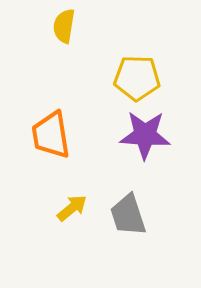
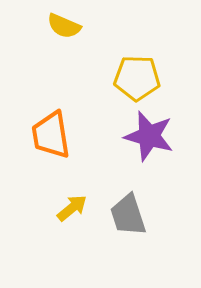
yellow semicircle: rotated 76 degrees counterclockwise
purple star: moved 4 px right, 1 px down; rotated 12 degrees clockwise
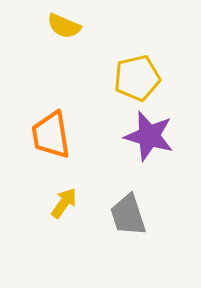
yellow pentagon: rotated 15 degrees counterclockwise
yellow arrow: moved 8 px left, 5 px up; rotated 16 degrees counterclockwise
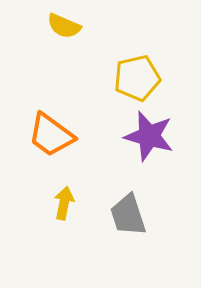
orange trapezoid: rotated 45 degrees counterclockwise
yellow arrow: rotated 24 degrees counterclockwise
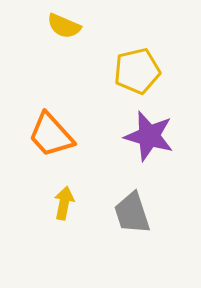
yellow pentagon: moved 7 px up
orange trapezoid: rotated 12 degrees clockwise
gray trapezoid: moved 4 px right, 2 px up
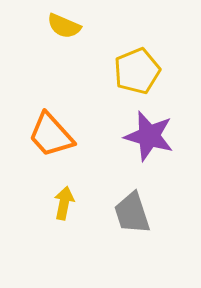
yellow pentagon: rotated 9 degrees counterclockwise
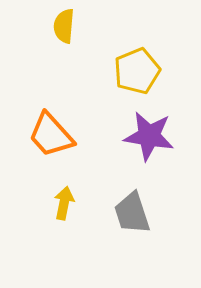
yellow semicircle: rotated 72 degrees clockwise
purple star: rotated 6 degrees counterclockwise
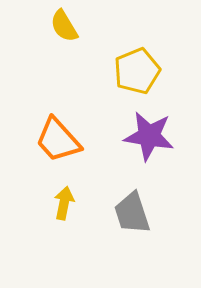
yellow semicircle: rotated 36 degrees counterclockwise
orange trapezoid: moved 7 px right, 5 px down
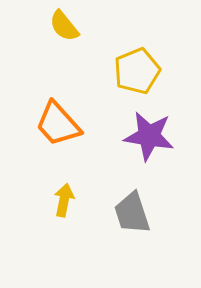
yellow semicircle: rotated 8 degrees counterclockwise
orange trapezoid: moved 16 px up
yellow arrow: moved 3 px up
